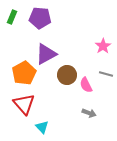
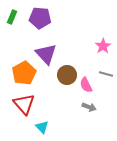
purple triangle: rotated 45 degrees counterclockwise
gray arrow: moved 6 px up
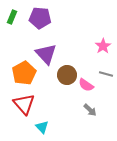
pink semicircle: rotated 28 degrees counterclockwise
gray arrow: moved 1 px right, 3 px down; rotated 24 degrees clockwise
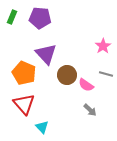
orange pentagon: rotated 20 degrees counterclockwise
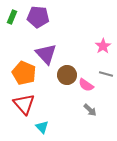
purple pentagon: moved 2 px left, 1 px up
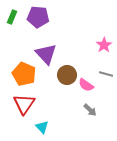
pink star: moved 1 px right, 1 px up
orange pentagon: moved 1 px down
red triangle: rotated 15 degrees clockwise
